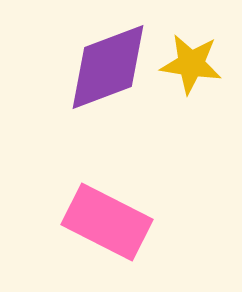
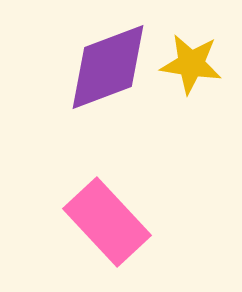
pink rectangle: rotated 20 degrees clockwise
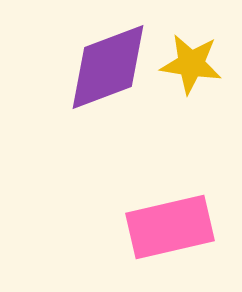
pink rectangle: moved 63 px right, 5 px down; rotated 60 degrees counterclockwise
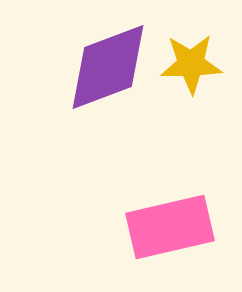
yellow star: rotated 10 degrees counterclockwise
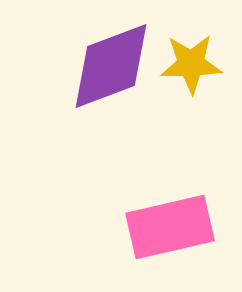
purple diamond: moved 3 px right, 1 px up
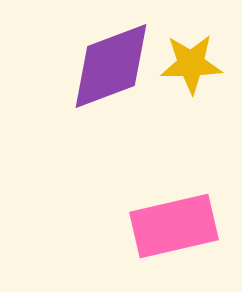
pink rectangle: moved 4 px right, 1 px up
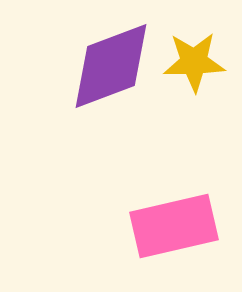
yellow star: moved 3 px right, 2 px up
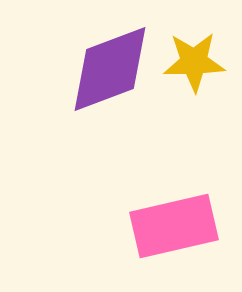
purple diamond: moved 1 px left, 3 px down
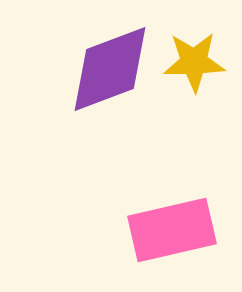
pink rectangle: moved 2 px left, 4 px down
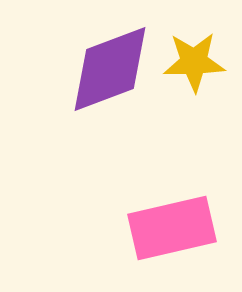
pink rectangle: moved 2 px up
